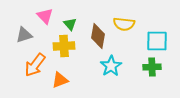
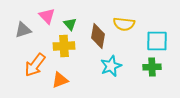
pink triangle: moved 2 px right
gray triangle: moved 1 px left, 5 px up
cyan star: rotated 10 degrees clockwise
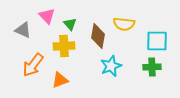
gray triangle: rotated 42 degrees clockwise
orange arrow: moved 2 px left
